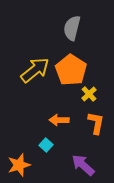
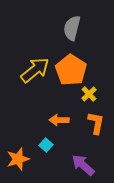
orange star: moved 1 px left, 6 px up
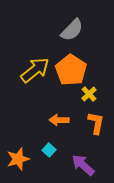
gray semicircle: moved 2 px down; rotated 150 degrees counterclockwise
cyan square: moved 3 px right, 5 px down
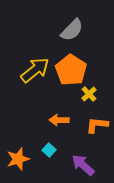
orange L-shape: moved 1 px right, 2 px down; rotated 95 degrees counterclockwise
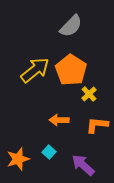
gray semicircle: moved 1 px left, 4 px up
cyan square: moved 2 px down
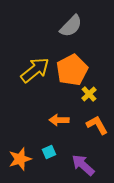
orange pentagon: moved 1 px right; rotated 12 degrees clockwise
orange L-shape: rotated 55 degrees clockwise
cyan square: rotated 24 degrees clockwise
orange star: moved 2 px right
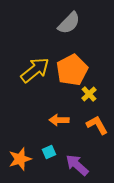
gray semicircle: moved 2 px left, 3 px up
purple arrow: moved 6 px left
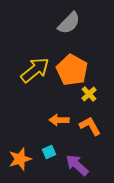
orange pentagon: rotated 16 degrees counterclockwise
orange L-shape: moved 7 px left, 1 px down
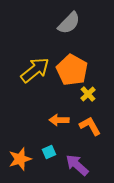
yellow cross: moved 1 px left
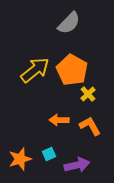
cyan square: moved 2 px down
purple arrow: rotated 125 degrees clockwise
